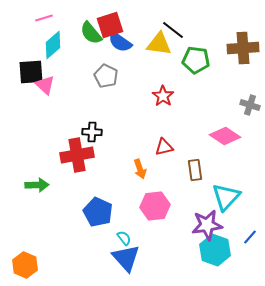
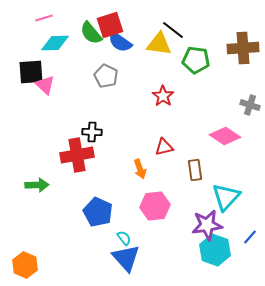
cyan diamond: moved 2 px right, 2 px up; rotated 40 degrees clockwise
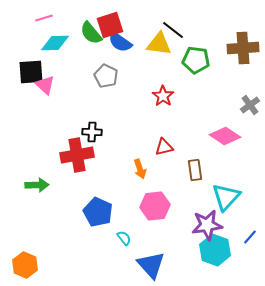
gray cross: rotated 36 degrees clockwise
blue triangle: moved 25 px right, 7 px down
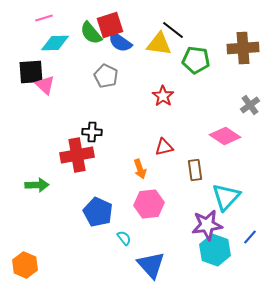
pink hexagon: moved 6 px left, 2 px up
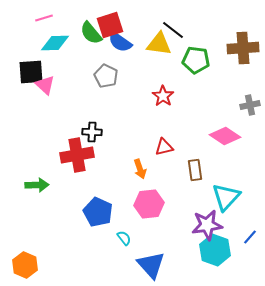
gray cross: rotated 24 degrees clockwise
